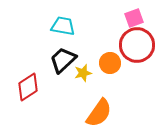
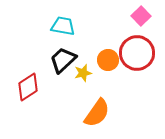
pink square: moved 7 px right, 2 px up; rotated 24 degrees counterclockwise
red circle: moved 8 px down
orange circle: moved 2 px left, 3 px up
orange semicircle: moved 2 px left
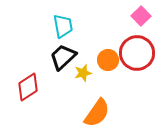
cyan trapezoid: rotated 70 degrees clockwise
black trapezoid: moved 3 px up
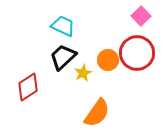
cyan trapezoid: rotated 55 degrees counterclockwise
yellow star: rotated 12 degrees counterclockwise
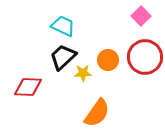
red circle: moved 8 px right, 4 px down
yellow star: rotated 24 degrees clockwise
red diamond: rotated 36 degrees clockwise
